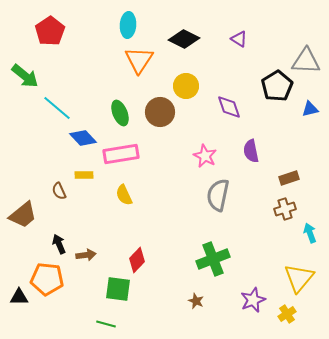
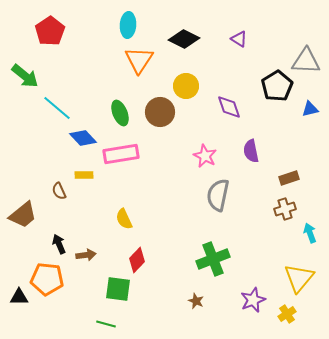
yellow semicircle: moved 24 px down
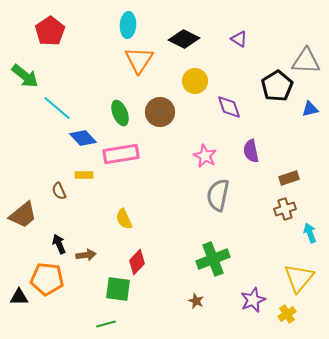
yellow circle: moved 9 px right, 5 px up
red diamond: moved 2 px down
green line: rotated 30 degrees counterclockwise
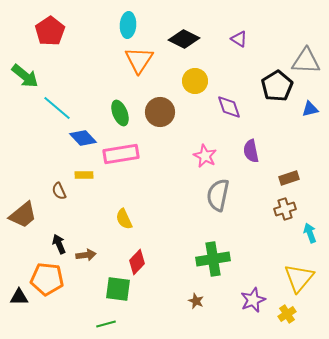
green cross: rotated 12 degrees clockwise
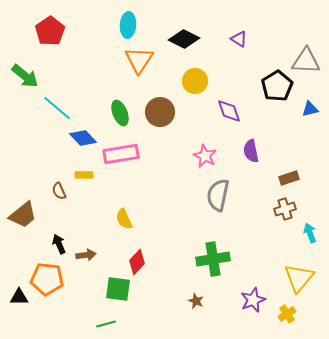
purple diamond: moved 4 px down
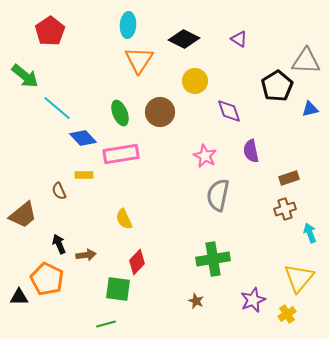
orange pentagon: rotated 20 degrees clockwise
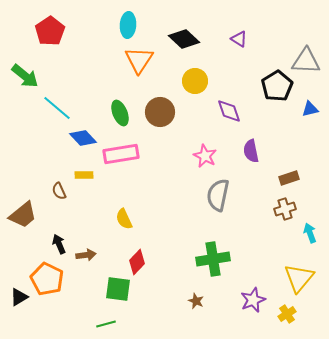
black diamond: rotated 16 degrees clockwise
black triangle: rotated 30 degrees counterclockwise
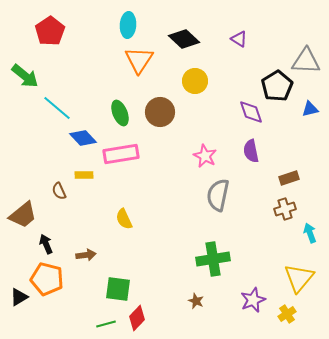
purple diamond: moved 22 px right, 1 px down
black arrow: moved 13 px left
red diamond: moved 56 px down
orange pentagon: rotated 12 degrees counterclockwise
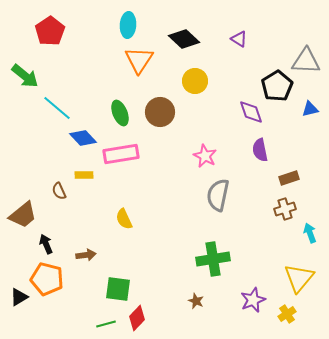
purple semicircle: moved 9 px right, 1 px up
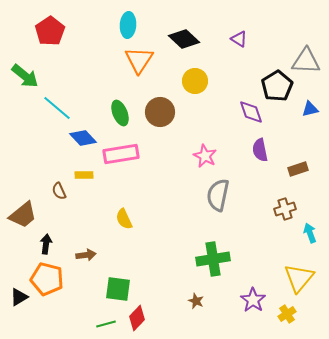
brown rectangle: moved 9 px right, 9 px up
black arrow: rotated 30 degrees clockwise
purple star: rotated 15 degrees counterclockwise
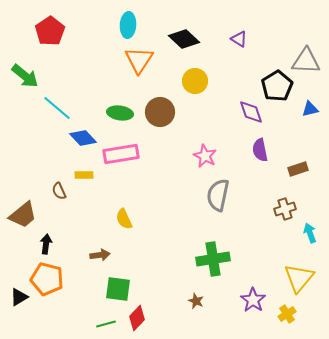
green ellipse: rotated 60 degrees counterclockwise
brown arrow: moved 14 px right
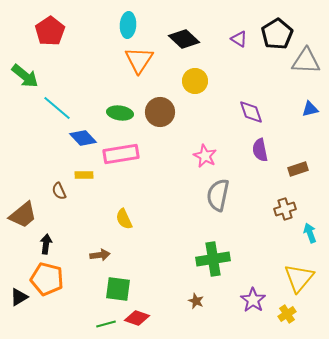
black pentagon: moved 52 px up
red diamond: rotated 65 degrees clockwise
